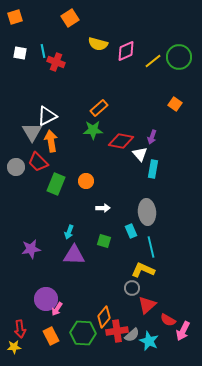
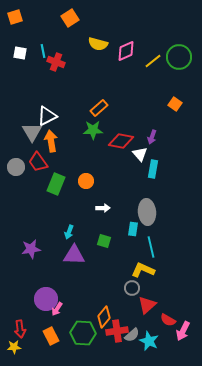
red trapezoid at (38, 162): rotated 10 degrees clockwise
cyan rectangle at (131, 231): moved 2 px right, 2 px up; rotated 32 degrees clockwise
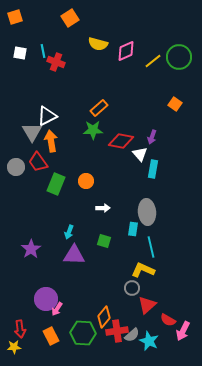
purple star at (31, 249): rotated 24 degrees counterclockwise
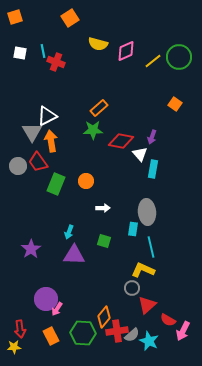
gray circle at (16, 167): moved 2 px right, 1 px up
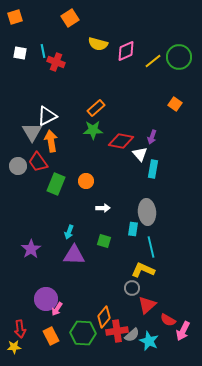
orange rectangle at (99, 108): moved 3 px left
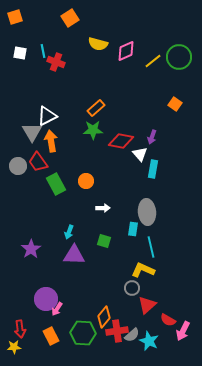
green rectangle at (56, 184): rotated 50 degrees counterclockwise
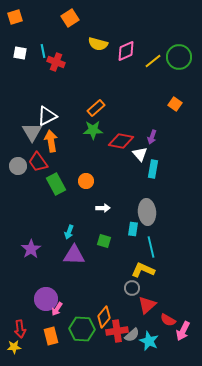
green hexagon at (83, 333): moved 1 px left, 4 px up
orange rectangle at (51, 336): rotated 12 degrees clockwise
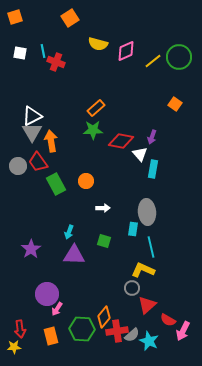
white triangle at (47, 116): moved 15 px left
purple circle at (46, 299): moved 1 px right, 5 px up
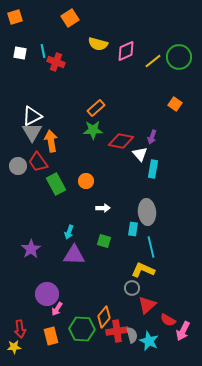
gray semicircle at (132, 335): rotated 63 degrees counterclockwise
